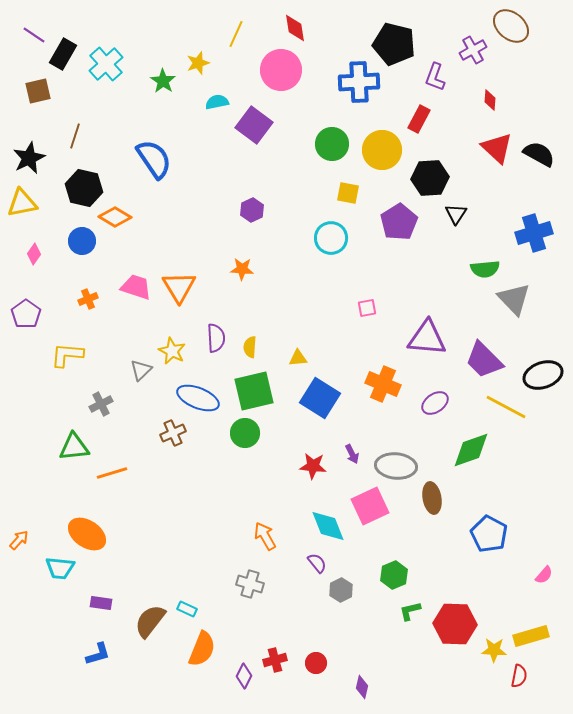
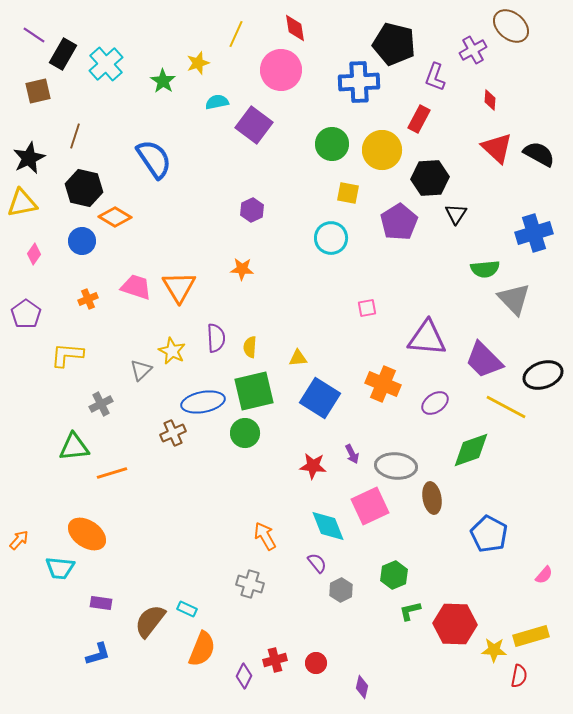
blue ellipse at (198, 398): moved 5 px right, 4 px down; rotated 33 degrees counterclockwise
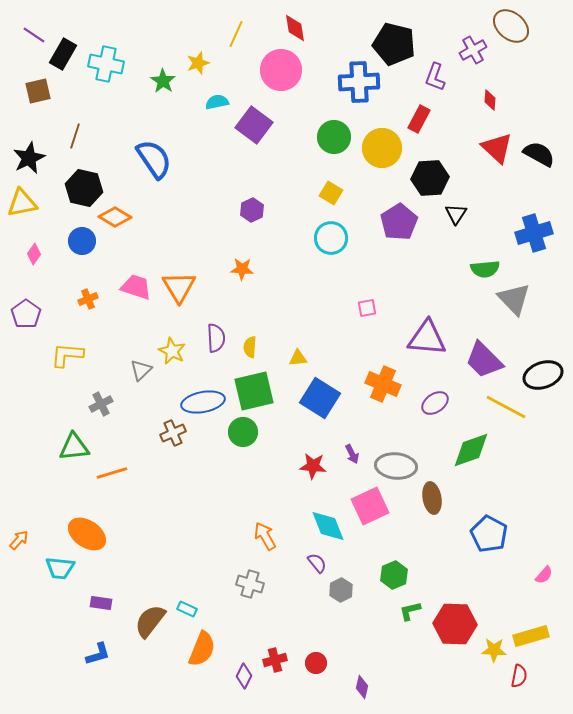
cyan cross at (106, 64): rotated 36 degrees counterclockwise
green circle at (332, 144): moved 2 px right, 7 px up
yellow circle at (382, 150): moved 2 px up
yellow square at (348, 193): moved 17 px left; rotated 20 degrees clockwise
green circle at (245, 433): moved 2 px left, 1 px up
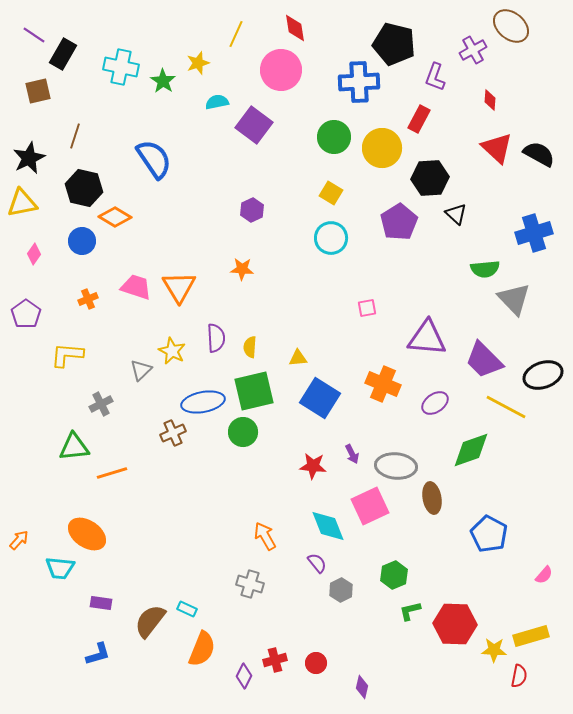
cyan cross at (106, 64): moved 15 px right, 3 px down
black triangle at (456, 214): rotated 20 degrees counterclockwise
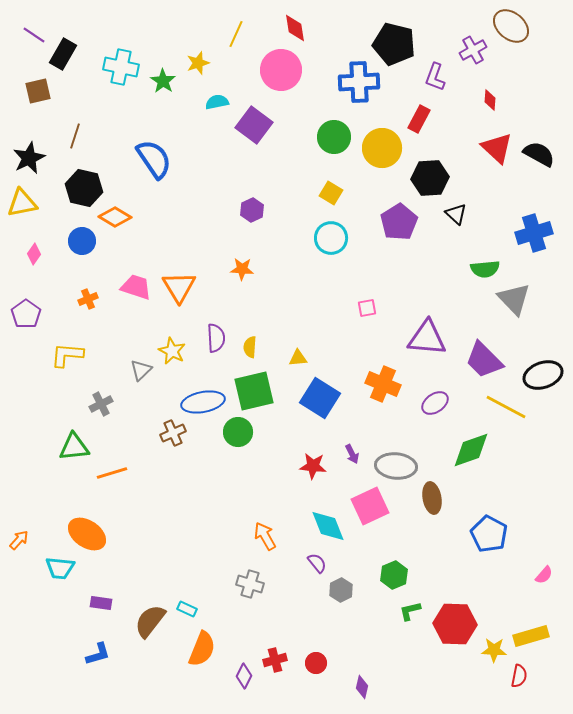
green circle at (243, 432): moved 5 px left
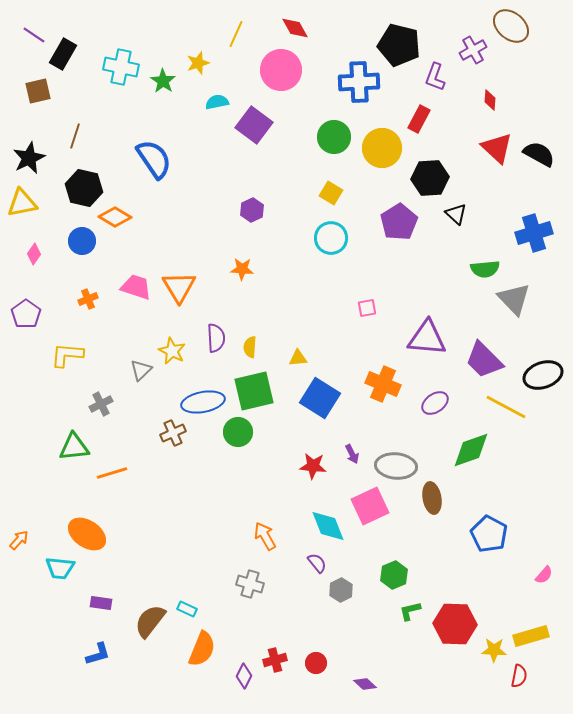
red diamond at (295, 28): rotated 20 degrees counterclockwise
black pentagon at (394, 44): moved 5 px right, 1 px down
purple diamond at (362, 687): moved 3 px right, 3 px up; rotated 60 degrees counterclockwise
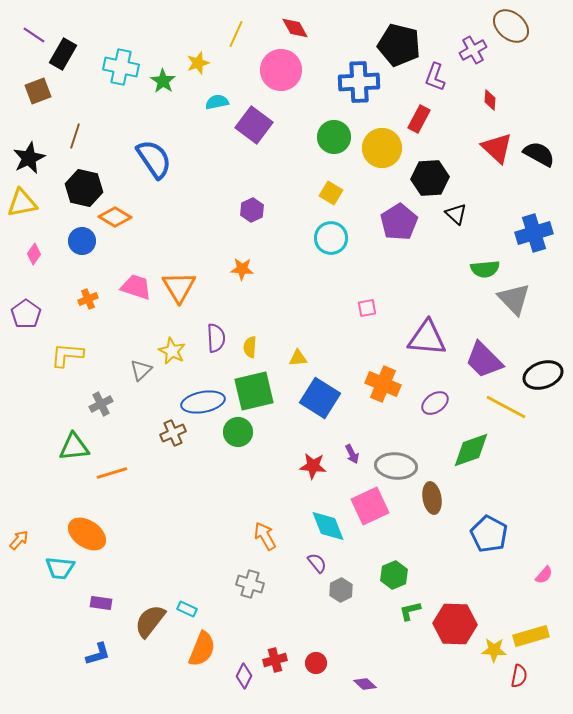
brown square at (38, 91): rotated 8 degrees counterclockwise
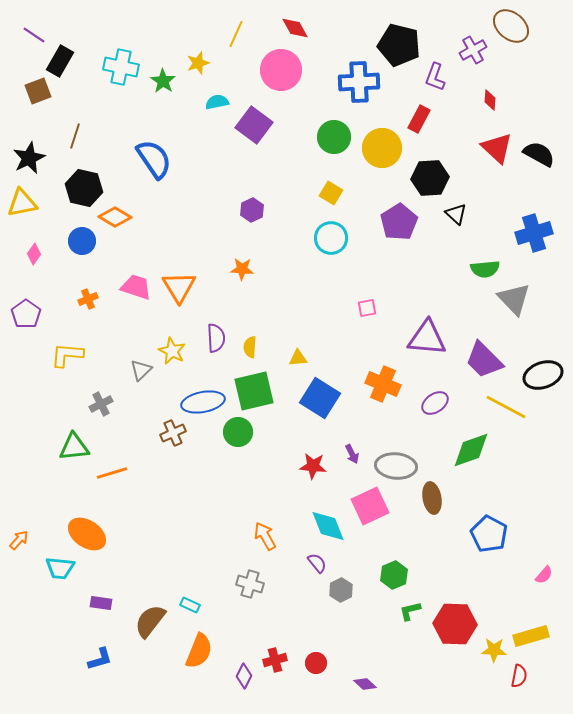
black rectangle at (63, 54): moved 3 px left, 7 px down
cyan rectangle at (187, 609): moved 3 px right, 4 px up
orange semicircle at (202, 649): moved 3 px left, 2 px down
blue L-shape at (98, 654): moved 2 px right, 5 px down
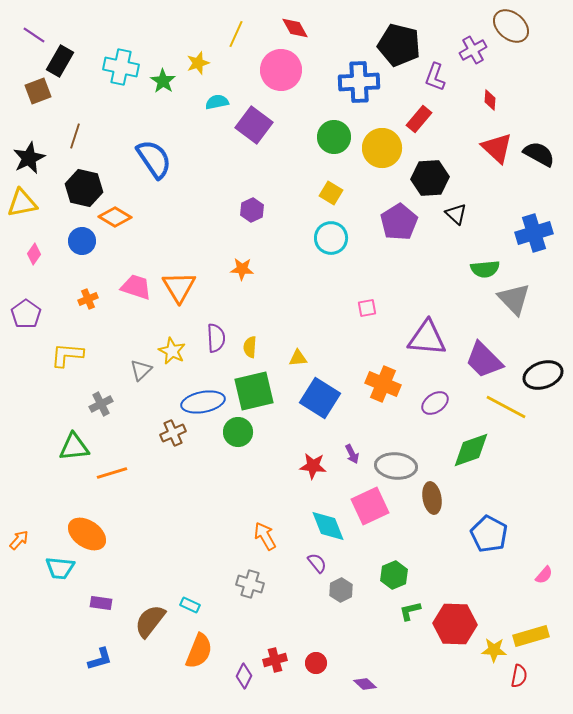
red rectangle at (419, 119): rotated 12 degrees clockwise
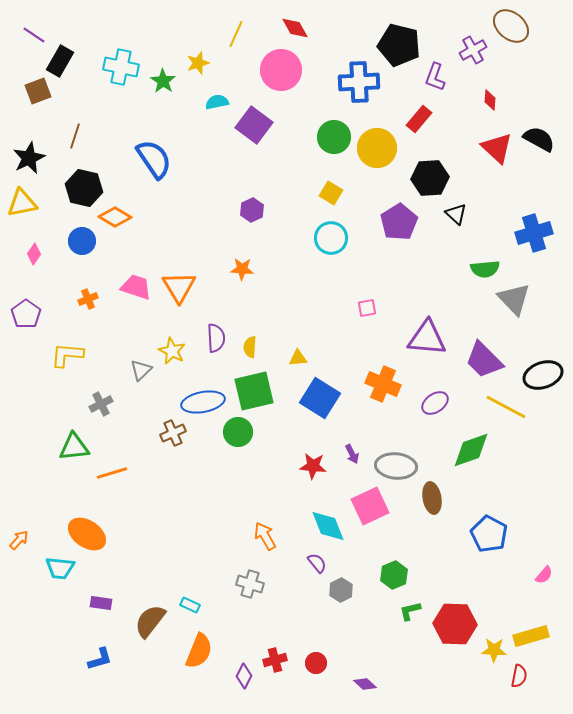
yellow circle at (382, 148): moved 5 px left
black semicircle at (539, 154): moved 15 px up
